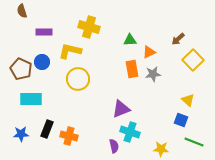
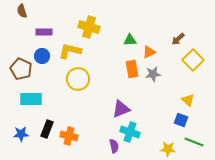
blue circle: moved 6 px up
yellow star: moved 7 px right
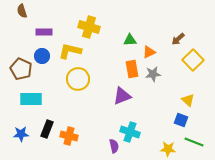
purple triangle: moved 1 px right, 13 px up
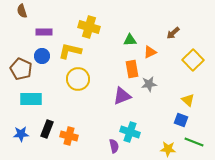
brown arrow: moved 5 px left, 6 px up
orange triangle: moved 1 px right
gray star: moved 4 px left, 10 px down
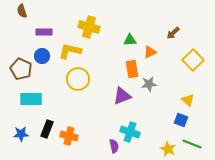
green line: moved 2 px left, 2 px down
yellow star: rotated 21 degrees clockwise
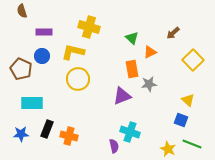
green triangle: moved 2 px right, 2 px up; rotated 48 degrees clockwise
yellow L-shape: moved 3 px right, 1 px down
cyan rectangle: moved 1 px right, 4 px down
